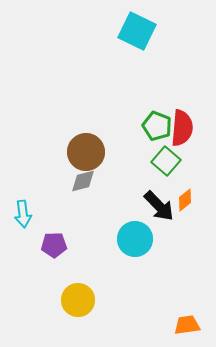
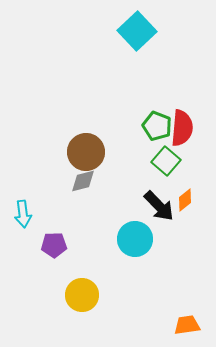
cyan square: rotated 21 degrees clockwise
yellow circle: moved 4 px right, 5 px up
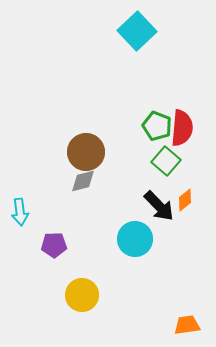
cyan arrow: moved 3 px left, 2 px up
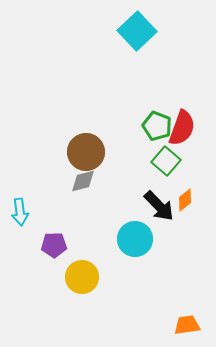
red semicircle: rotated 15 degrees clockwise
yellow circle: moved 18 px up
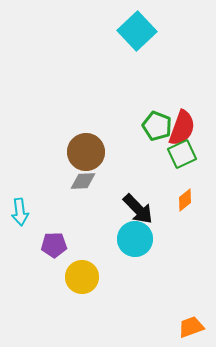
green square: moved 16 px right, 7 px up; rotated 24 degrees clockwise
gray diamond: rotated 12 degrees clockwise
black arrow: moved 21 px left, 3 px down
orange trapezoid: moved 4 px right, 2 px down; rotated 12 degrees counterclockwise
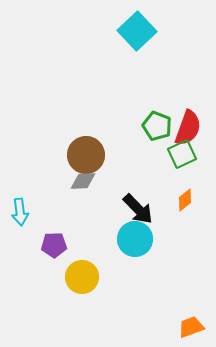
red semicircle: moved 6 px right
brown circle: moved 3 px down
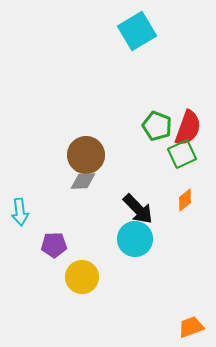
cyan square: rotated 12 degrees clockwise
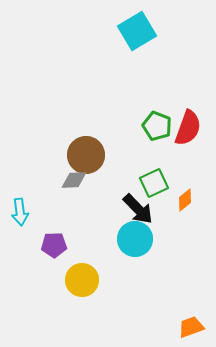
green square: moved 28 px left, 29 px down
gray diamond: moved 9 px left, 1 px up
yellow circle: moved 3 px down
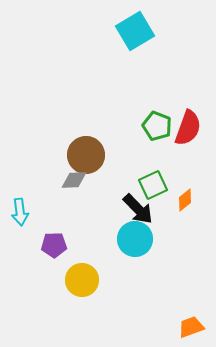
cyan square: moved 2 px left
green square: moved 1 px left, 2 px down
